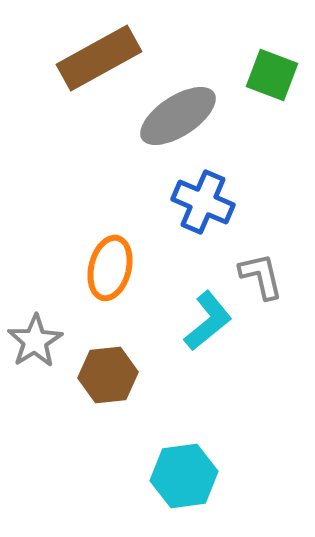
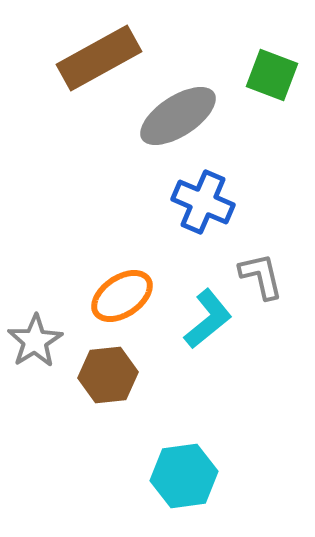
orange ellipse: moved 12 px right, 28 px down; rotated 42 degrees clockwise
cyan L-shape: moved 2 px up
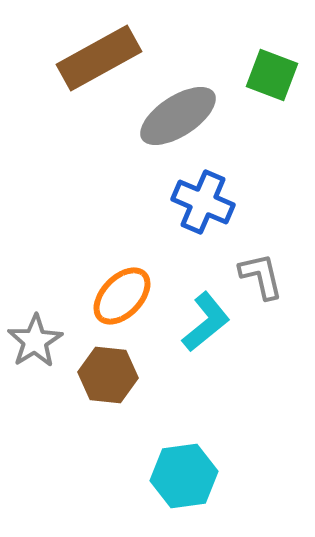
orange ellipse: rotated 12 degrees counterclockwise
cyan L-shape: moved 2 px left, 3 px down
brown hexagon: rotated 12 degrees clockwise
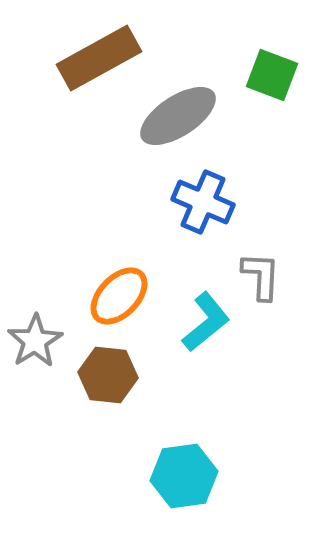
gray L-shape: rotated 16 degrees clockwise
orange ellipse: moved 3 px left
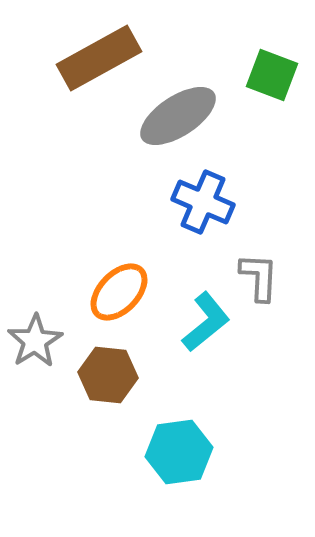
gray L-shape: moved 2 px left, 1 px down
orange ellipse: moved 4 px up
cyan hexagon: moved 5 px left, 24 px up
